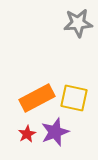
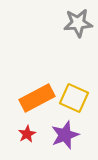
yellow square: rotated 12 degrees clockwise
purple star: moved 10 px right, 3 px down
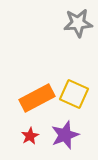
yellow square: moved 4 px up
red star: moved 3 px right, 2 px down
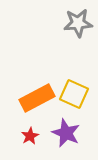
purple star: moved 1 px right, 2 px up; rotated 28 degrees counterclockwise
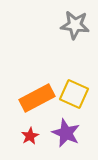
gray star: moved 3 px left, 2 px down; rotated 12 degrees clockwise
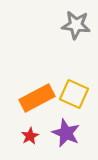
gray star: moved 1 px right
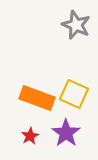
gray star: rotated 16 degrees clockwise
orange rectangle: rotated 48 degrees clockwise
purple star: rotated 12 degrees clockwise
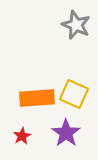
orange rectangle: rotated 24 degrees counterclockwise
red star: moved 8 px left
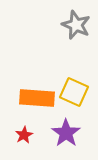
yellow square: moved 2 px up
orange rectangle: rotated 8 degrees clockwise
red star: moved 2 px right, 1 px up
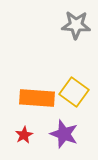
gray star: rotated 20 degrees counterclockwise
yellow square: rotated 12 degrees clockwise
purple star: moved 2 px left, 1 px down; rotated 16 degrees counterclockwise
